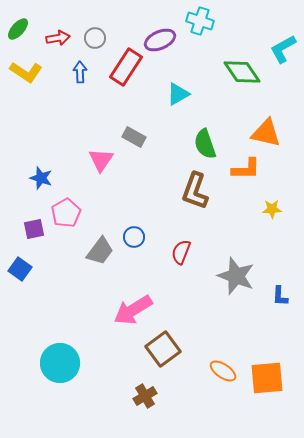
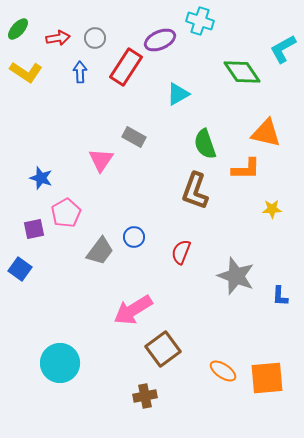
brown cross: rotated 20 degrees clockwise
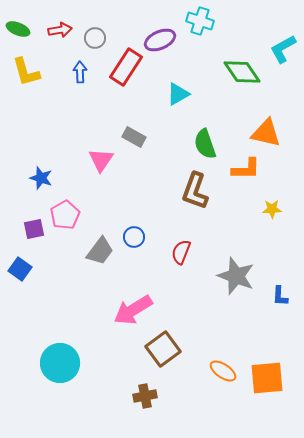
green ellipse: rotated 70 degrees clockwise
red arrow: moved 2 px right, 8 px up
yellow L-shape: rotated 40 degrees clockwise
pink pentagon: moved 1 px left, 2 px down
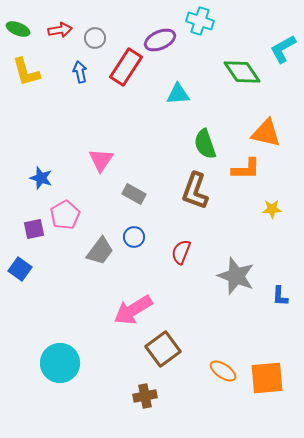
blue arrow: rotated 10 degrees counterclockwise
cyan triangle: rotated 25 degrees clockwise
gray rectangle: moved 57 px down
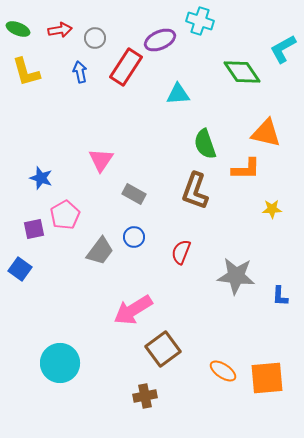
gray star: rotated 15 degrees counterclockwise
